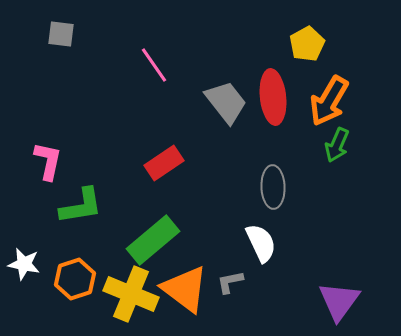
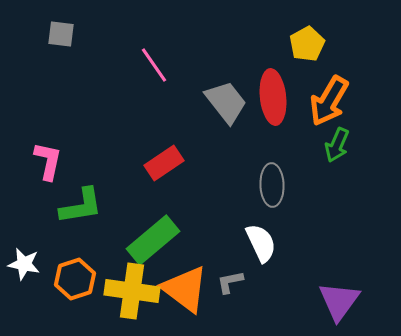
gray ellipse: moved 1 px left, 2 px up
yellow cross: moved 1 px right, 3 px up; rotated 14 degrees counterclockwise
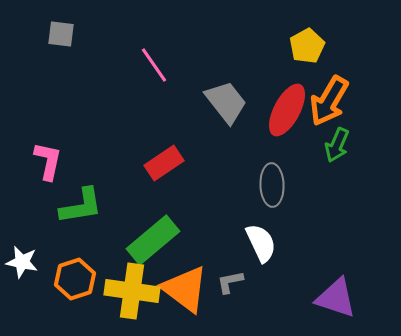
yellow pentagon: moved 2 px down
red ellipse: moved 14 px right, 13 px down; rotated 34 degrees clockwise
white star: moved 2 px left, 2 px up
purple triangle: moved 3 px left, 3 px up; rotated 48 degrees counterclockwise
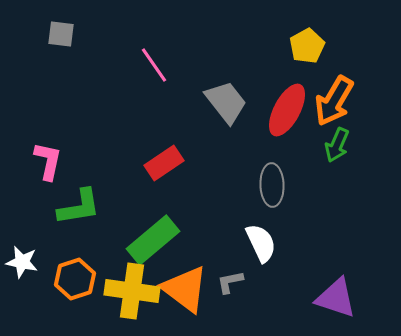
orange arrow: moved 5 px right
green L-shape: moved 2 px left, 1 px down
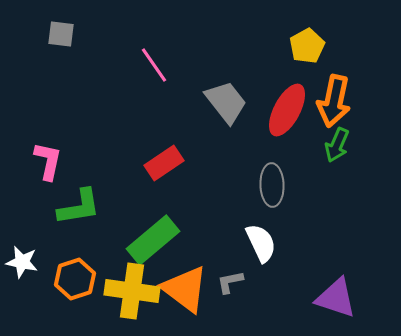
orange arrow: rotated 18 degrees counterclockwise
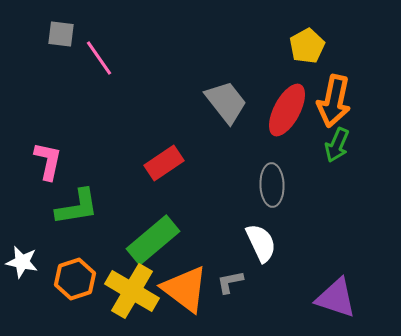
pink line: moved 55 px left, 7 px up
green L-shape: moved 2 px left
yellow cross: rotated 22 degrees clockwise
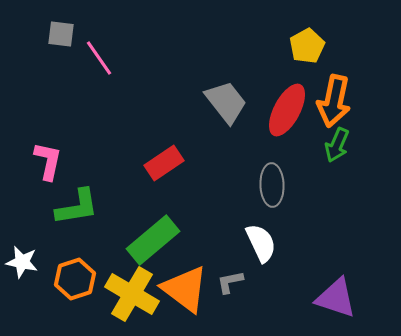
yellow cross: moved 3 px down
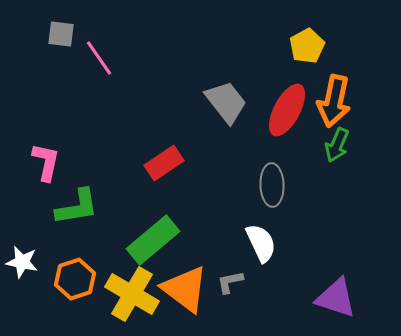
pink L-shape: moved 2 px left, 1 px down
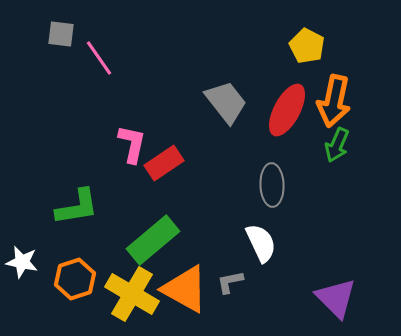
yellow pentagon: rotated 16 degrees counterclockwise
pink L-shape: moved 86 px right, 18 px up
orange triangle: rotated 8 degrees counterclockwise
purple triangle: rotated 27 degrees clockwise
